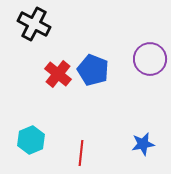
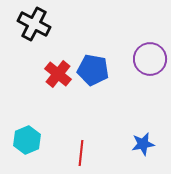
blue pentagon: rotated 12 degrees counterclockwise
cyan hexagon: moved 4 px left
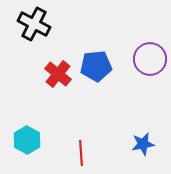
blue pentagon: moved 3 px right, 4 px up; rotated 16 degrees counterclockwise
cyan hexagon: rotated 8 degrees counterclockwise
red line: rotated 10 degrees counterclockwise
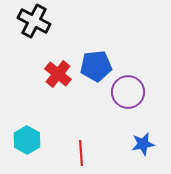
black cross: moved 3 px up
purple circle: moved 22 px left, 33 px down
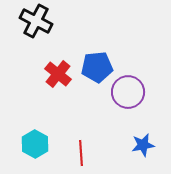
black cross: moved 2 px right
blue pentagon: moved 1 px right, 1 px down
cyan hexagon: moved 8 px right, 4 px down
blue star: moved 1 px down
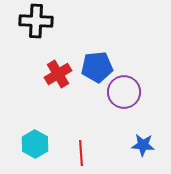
black cross: rotated 24 degrees counterclockwise
red cross: rotated 20 degrees clockwise
purple circle: moved 4 px left
blue star: rotated 15 degrees clockwise
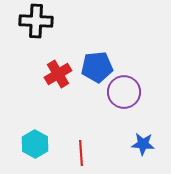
blue star: moved 1 px up
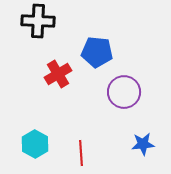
black cross: moved 2 px right
blue pentagon: moved 15 px up; rotated 12 degrees clockwise
blue star: rotated 10 degrees counterclockwise
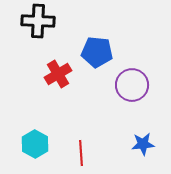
purple circle: moved 8 px right, 7 px up
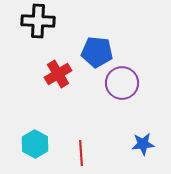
purple circle: moved 10 px left, 2 px up
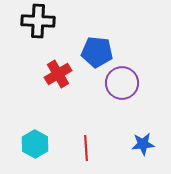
red line: moved 5 px right, 5 px up
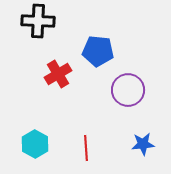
blue pentagon: moved 1 px right, 1 px up
purple circle: moved 6 px right, 7 px down
